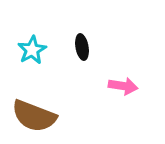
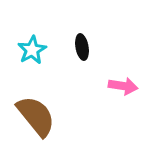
brown semicircle: moved 2 px right; rotated 150 degrees counterclockwise
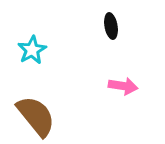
black ellipse: moved 29 px right, 21 px up
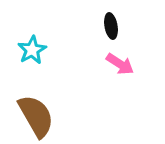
pink arrow: moved 3 px left, 22 px up; rotated 24 degrees clockwise
brown semicircle: rotated 9 degrees clockwise
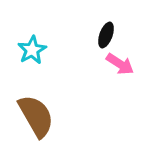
black ellipse: moved 5 px left, 9 px down; rotated 30 degrees clockwise
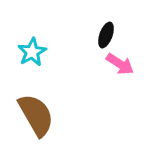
cyan star: moved 2 px down
brown semicircle: moved 1 px up
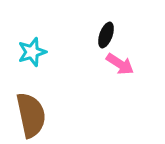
cyan star: rotated 12 degrees clockwise
brown semicircle: moved 5 px left; rotated 18 degrees clockwise
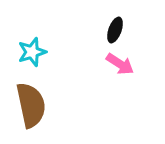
black ellipse: moved 9 px right, 5 px up
brown semicircle: moved 10 px up
